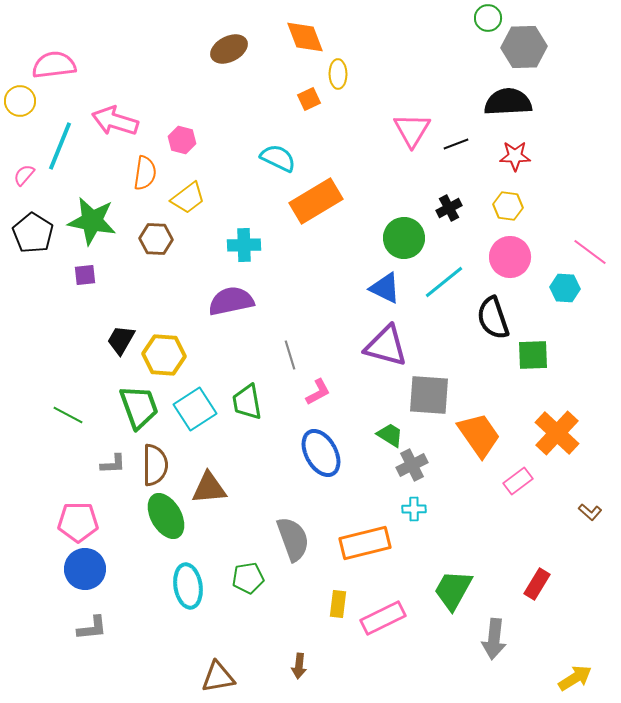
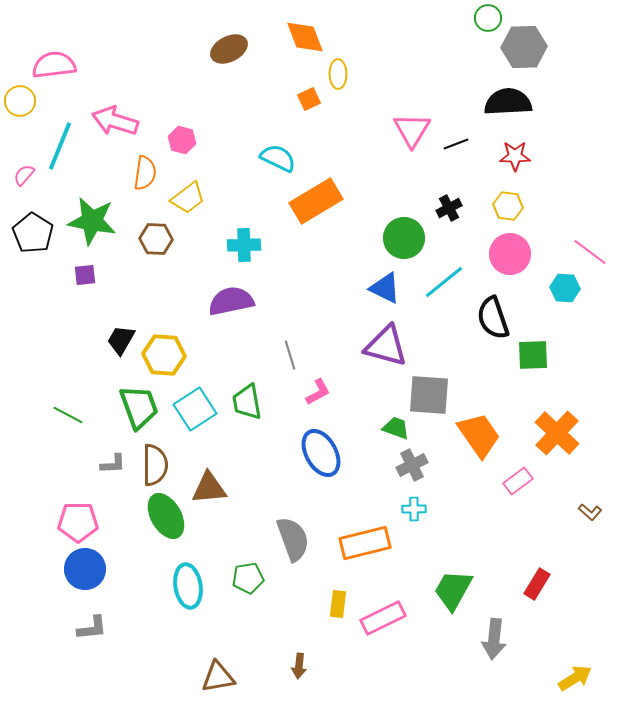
pink circle at (510, 257): moved 3 px up
green trapezoid at (390, 435): moved 6 px right, 7 px up; rotated 12 degrees counterclockwise
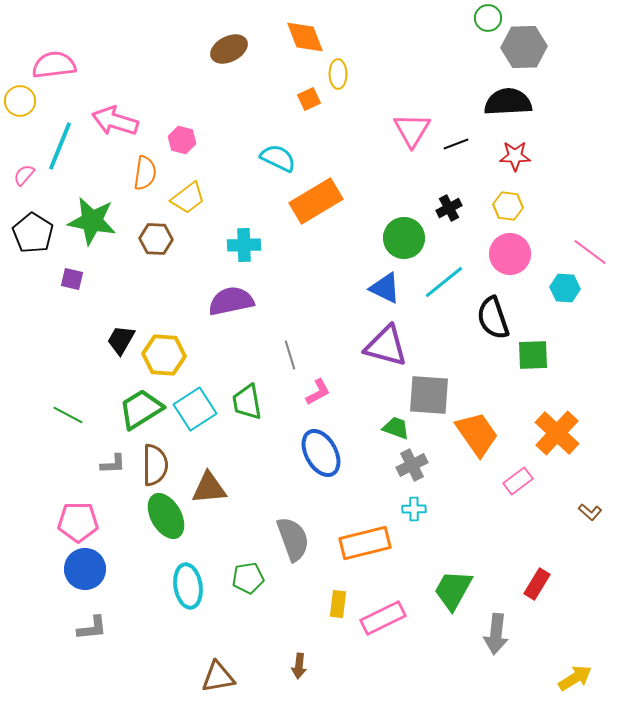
purple square at (85, 275): moved 13 px left, 4 px down; rotated 20 degrees clockwise
green trapezoid at (139, 407): moved 2 px right, 2 px down; rotated 102 degrees counterclockwise
orange trapezoid at (479, 435): moved 2 px left, 1 px up
gray arrow at (494, 639): moved 2 px right, 5 px up
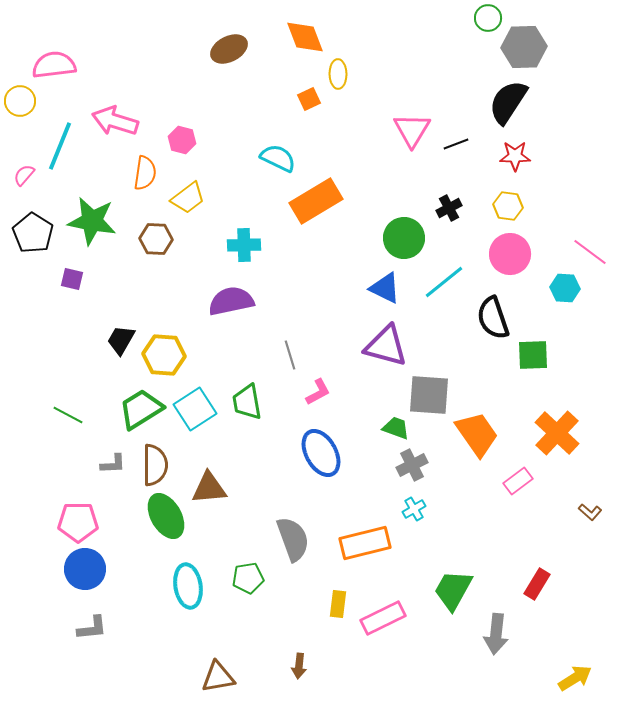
black semicircle at (508, 102): rotated 54 degrees counterclockwise
cyan cross at (414, 509): rotated 30 degrees counterclockwise
